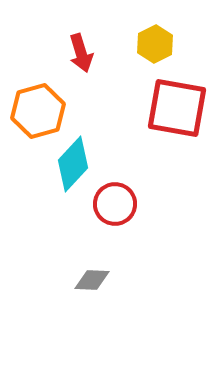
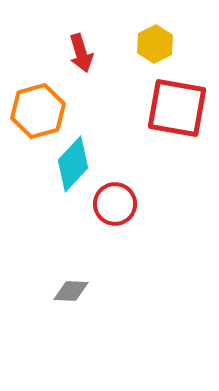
gray diamond: moved 21 px left, 11 px down
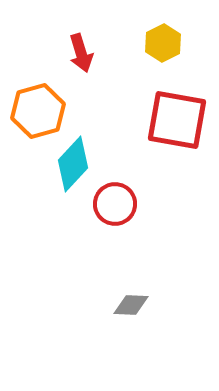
yellow hexagon: moved 8 px right, 1 px up
red square: moved 12 px down
gray diamond: moved 60 px right, 14 px down
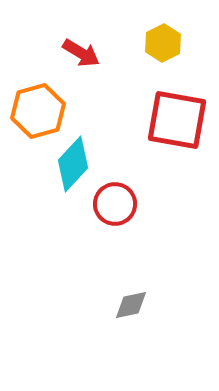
red arrow: rotated 42 degrees counterclockwise
gray diamond: rotated 15 degrees counterclockwise
